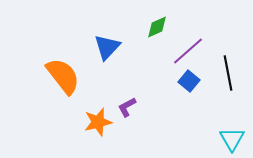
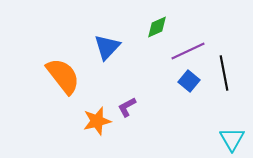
purple line: rotated 16 degrees clockwise
black line: moved 4 px left
orange star: moved 1 px left, 1 px up
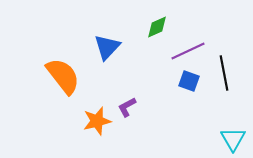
blue square: rotated 20 degrees counterclockwise
cyan triangle: moved 1 px right
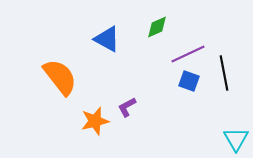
blue triangle: moved 8 px up; rotated 44 degrees counterclockwise
purple line: moved 3 px down
orange semicircle: moved 3 px left, 1 px down
orange star: moved 2 px left
cyan triangle: moved 3 px right
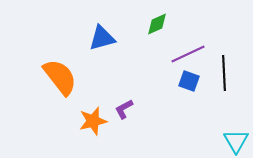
green diamond: moved 3 px up
blue triangle: moved 5 px left, 1 px up; rotated 44 degrees counterclockwise
black line: rotated 8 degrees clockwise
purple L-shape: moved 3 px left, 2 px down
orange star: moved 2 px left
cyan triangle: moved 2 px down
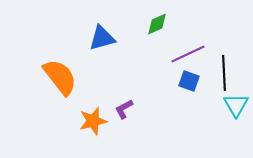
cyan triangle: moved 36 px up
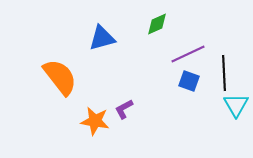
orange star: moved 2 px right; rotated 24 degrees clockwise
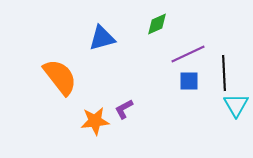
blue square: rotated 20 degrees counterclockwise
orange star: rotated 16 degrees counterclockwise
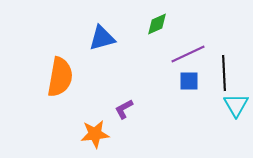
orange semicircle: rotated 48 degrees clockwise
orange star: moved 13 px down
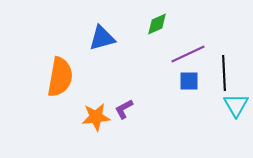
orange star: moved 1 px right, 17 px up
